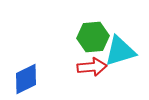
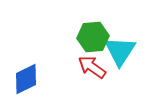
cyan triangle: rotated 40 degrees counterclockwise
red arrow: rotated 140 degrees counterclockwise
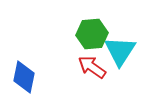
green hexagon: moved 1 px left, 3 px up
blue diamond: moved 2 px left, 2 px up; rotated 52 degrees counterclockwise
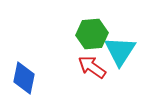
blue diamond: moved 1 px down
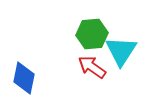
cyan triangle: moved 1 px right
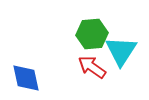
blue diamond: moved 2 px right; rotated 24 degrees counterclockwise
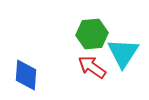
cyan triangle: moved 2 px right, 2 px down
blue diamond: moved 3 px up; rotated 16 degrees clockwise
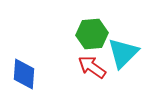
cyan triangle: rotated 12 degrees clockwise
blue diamond: moved 2 px left, 1 px up
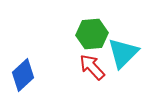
red arrow: rotated 12 degrees clockwise
blue diamond: moved 1 px left, 1 px down; rotated 44 degrees clockwise
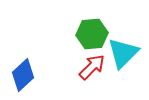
red arrow: rotated 88 degrees clockwise
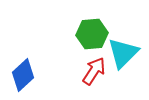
red arrow: moved 2 px right, 4 px down; rotated 12 degrees counterclockwise
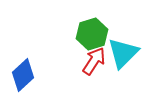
green hexagon: rotated 12 degrees counterclockwise
red arrow: moved 10 px up
